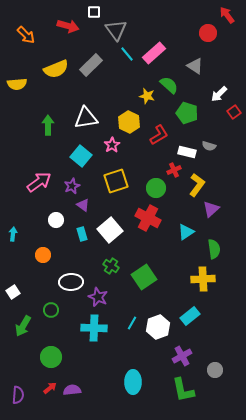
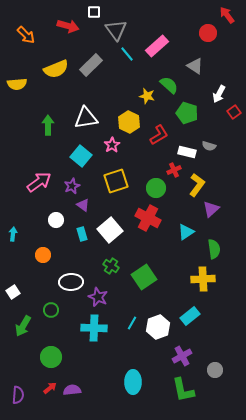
pink rectangle at (154, 53): moved 3 px right, 7 px up
white arrow at (219, 94): rotated 18 degrees counterclockwise
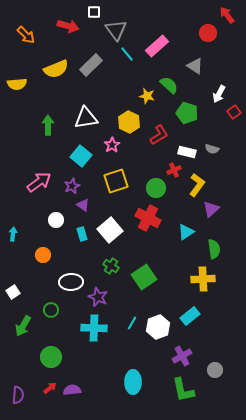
gray semicircle at (209, 146): moved 3 px right, 3 px down
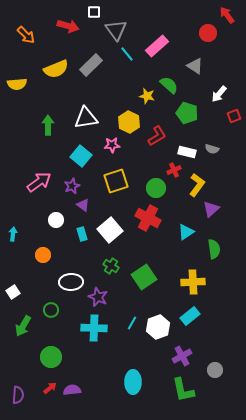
white arrow at (219, 94): rotated 12 degrees clockwise
red square at (234, 112): moved 4 px down; rotated 16 degrees clockwise
red L-shape at (159, 135): moved 2 px left, 1 px down
pink star at (112, 145): rotated 28 degrees clockwise
yellow cross at (203, 279): moved 10 px left, 3 px down
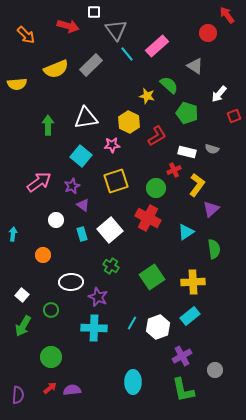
green square at (144, 277): moved 8 px right
white square at (13, 292): moved 9 px right, 3 px down; rotated 16 degrees counterclockwise
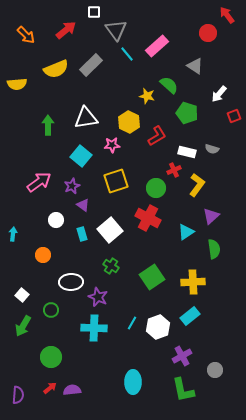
red arrow at (68, 26): moved 2 px left, 4 px down; rotated 55 degrees counterclockwise
purple triangle at (211, 209): moved 7 px down
